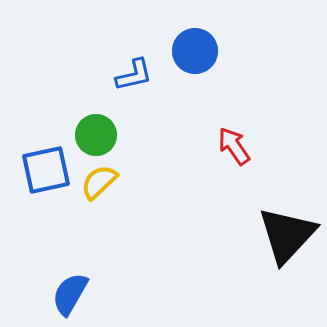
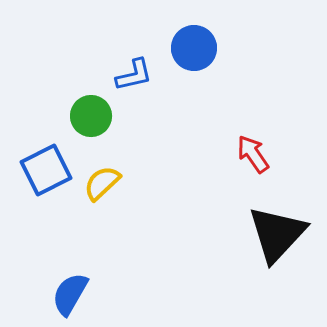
blue circle: moved 1 px left, 3 px up
green circle: moved 5 px left, 19 px up
red arrow: moved 19 px right, 8 px down
blue square: rotated 15 degrees counterclockwise
yellow semicircle: moved 3 px right, 1 px down
black triangle: moved 10 px left, 1 px up
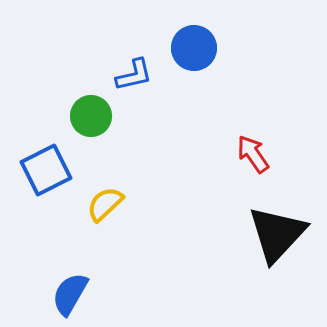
yellow semicircle: moved 3 px right, 21 px down
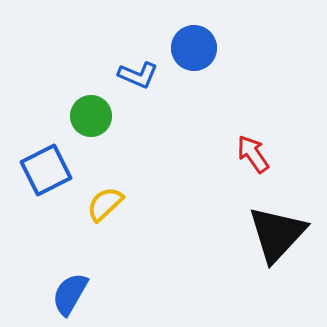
blue L-shape: moved 4 px right; rotated 36 degrees clockwise
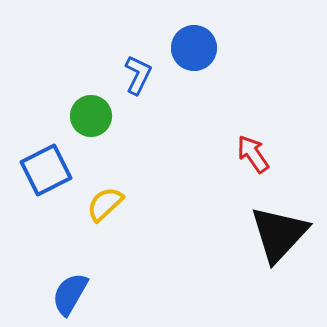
blue L-shape: rotated 87 degrees counterclockwise
black triangle: moved 2 px right
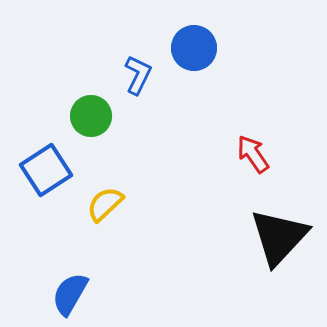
blue square: rotated 6 degrees counterclockwise
black triangle: moved 3 px down
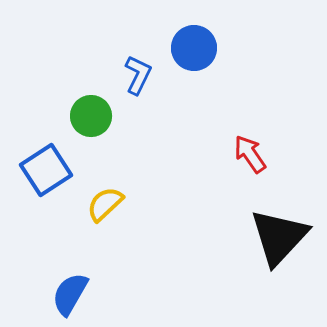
red arrow: moved 3 px left
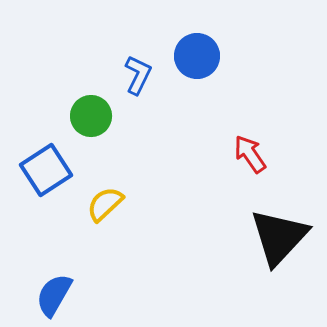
blue circle: moved 3 px right, 8 px down
blue semicircle: moved 16 px left, 1 px down
